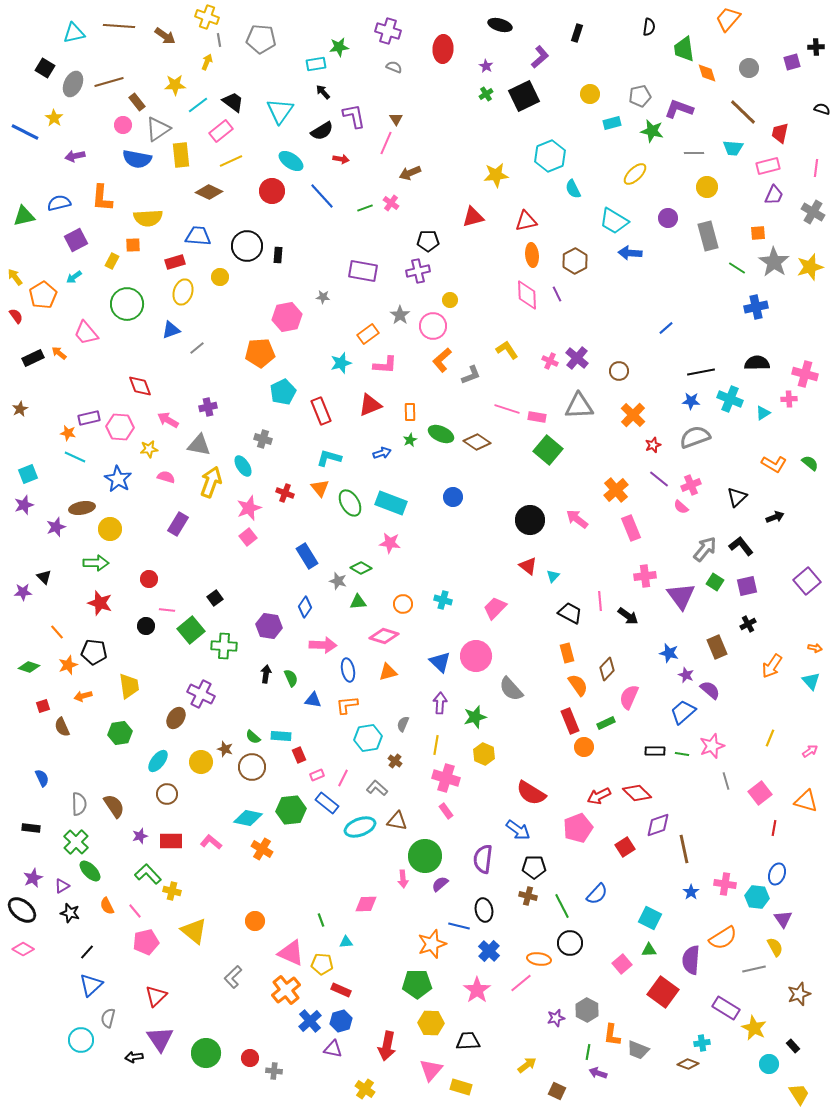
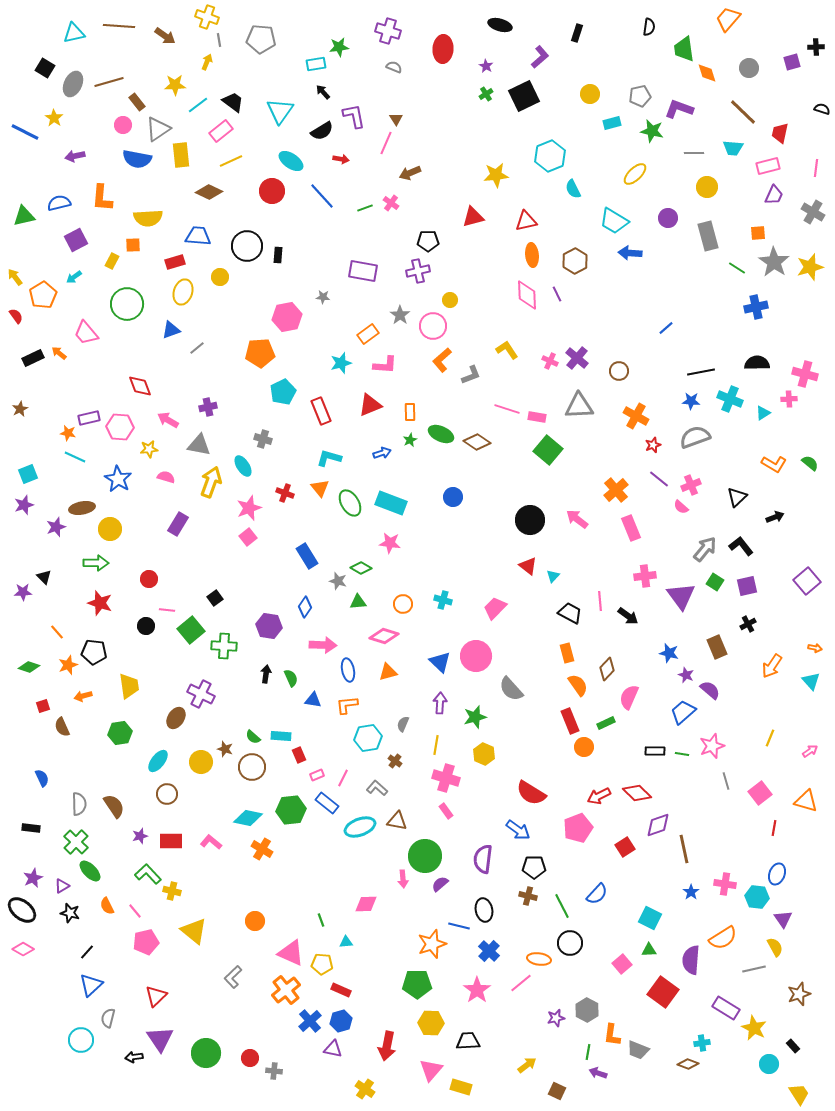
orange cross at (633, 415): moved 3 px right, 1 px down; rotated 15 degrees counterclockwise
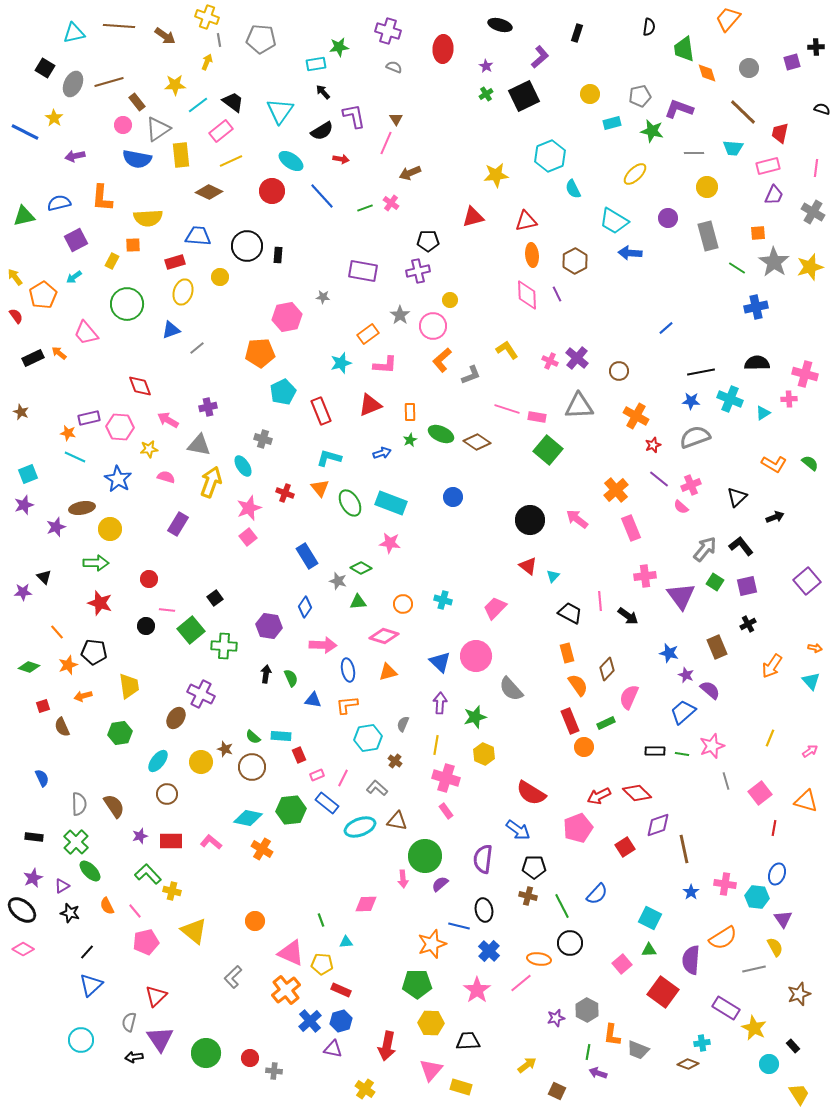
brown star at (20, 409): moved 1 px right, 3 px down; rotated 21 degrees counterclockwise
black rectangle at (31, 828): moved 3 px right, 9 px down
gray semicircle at (108, 1018): moved 21 px right, 4 px down
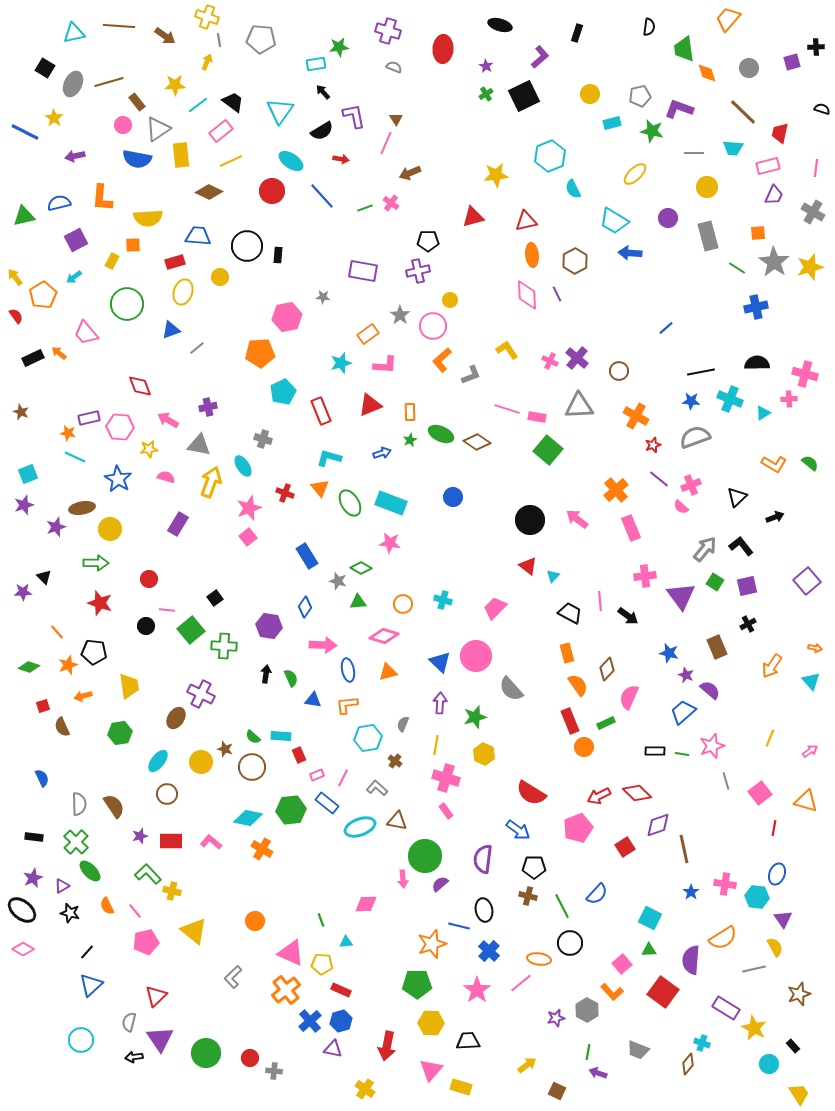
orange L-shape at (612, 1035): moved 43 px up; rotated 50 degrees counterclockwise
cyan cross at (702, 1043): rotated 28 degrees clockwise
brown diamond at (688, 1064): rotated 70 degrees counterclockwise
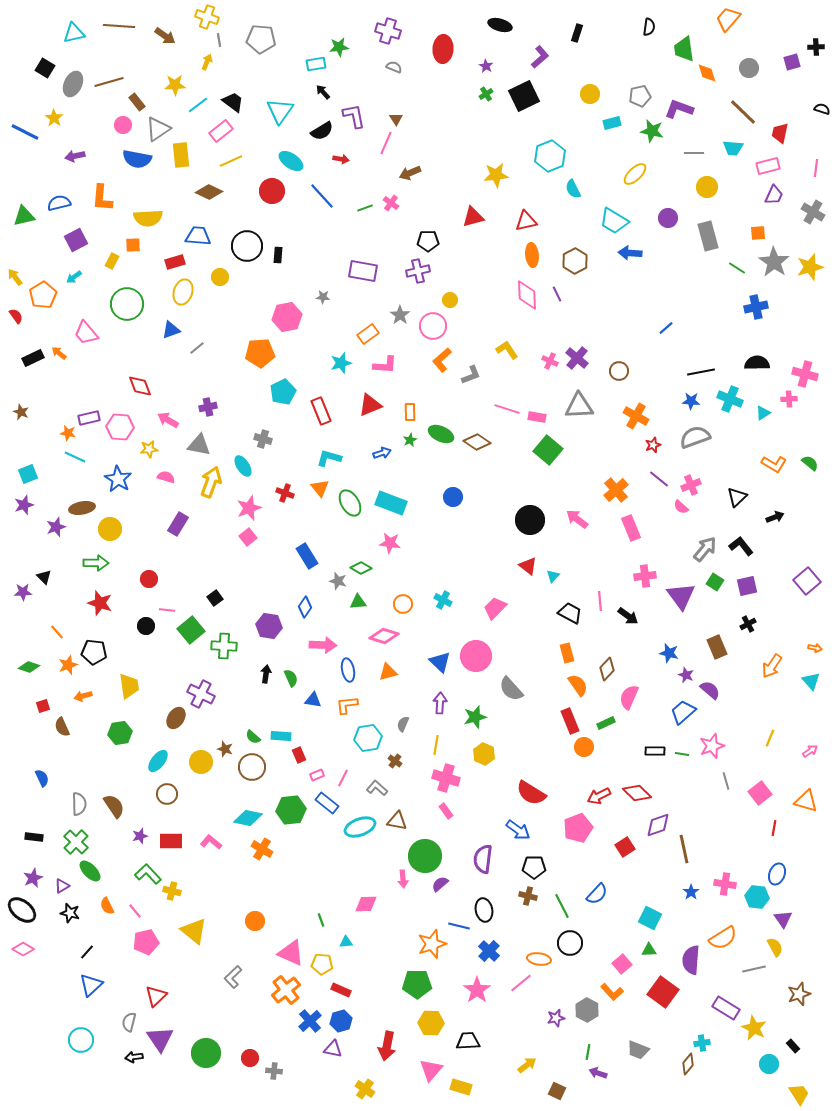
cyan cross at (443, 600): rotated 12 degrees clockwise
cyan cross at (702, 1043): rotated 28 degrees counterclockwise
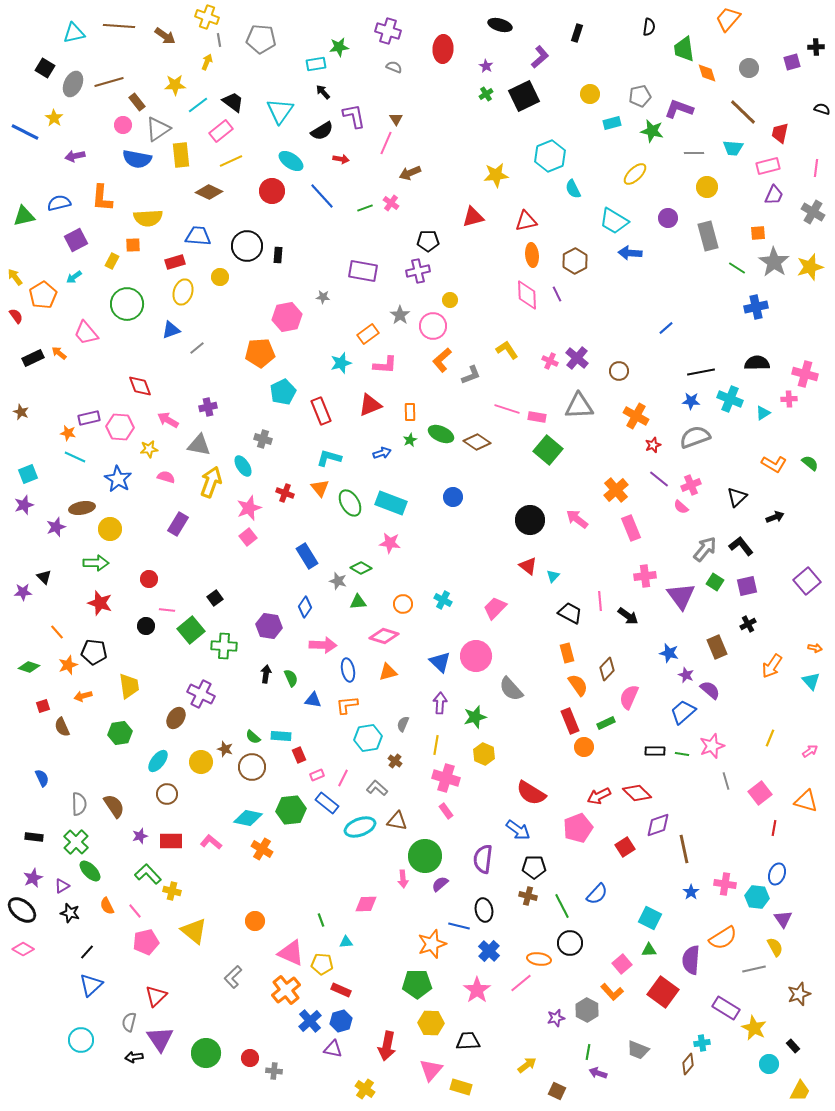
yellow trapezoid at (799, 1094): moved 1 px right, 3 px up; rotated 60 degrees clockwise
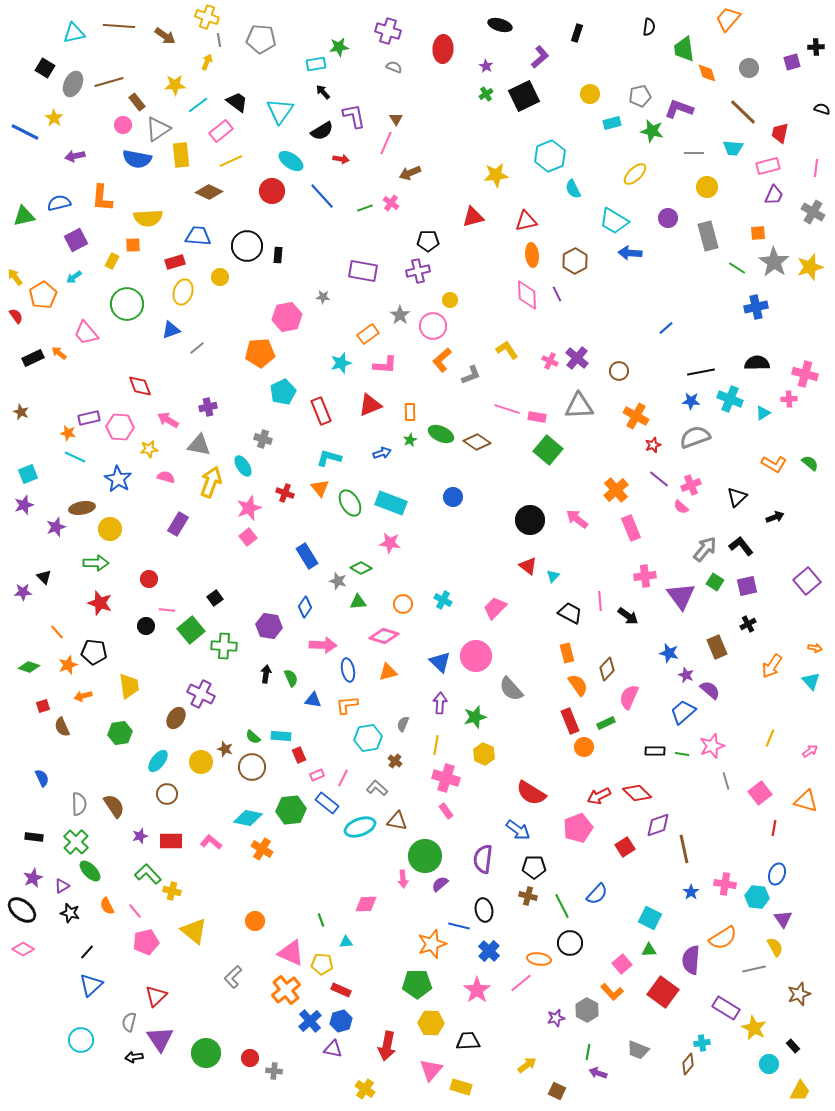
black trapezoid at (233, 102): moved 4 px right
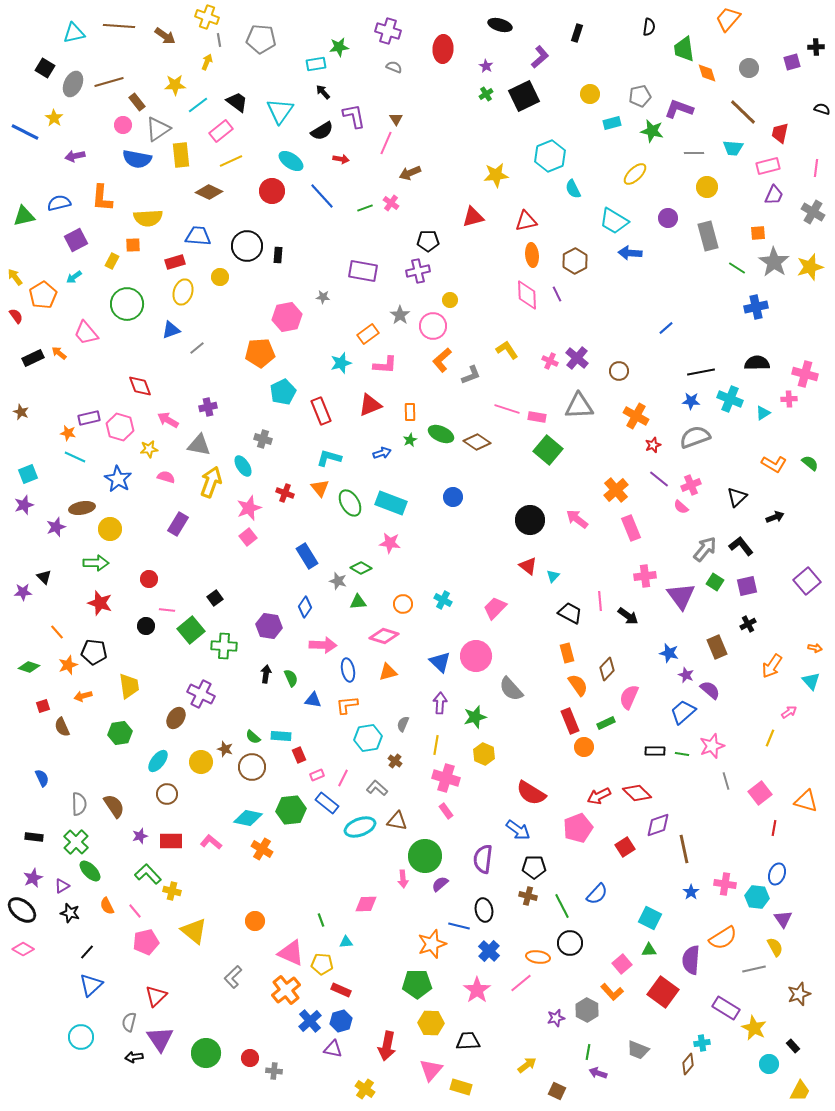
pink hexagon at (120, 427): rotated 12 degrees clockwise
pink arrow at (810, 751): moved 21 px left, 39 px up
orange ellipse at (539, 959): moved 1 px left, 2 px up
cyan circle at (81, 1040): moved 3 px up
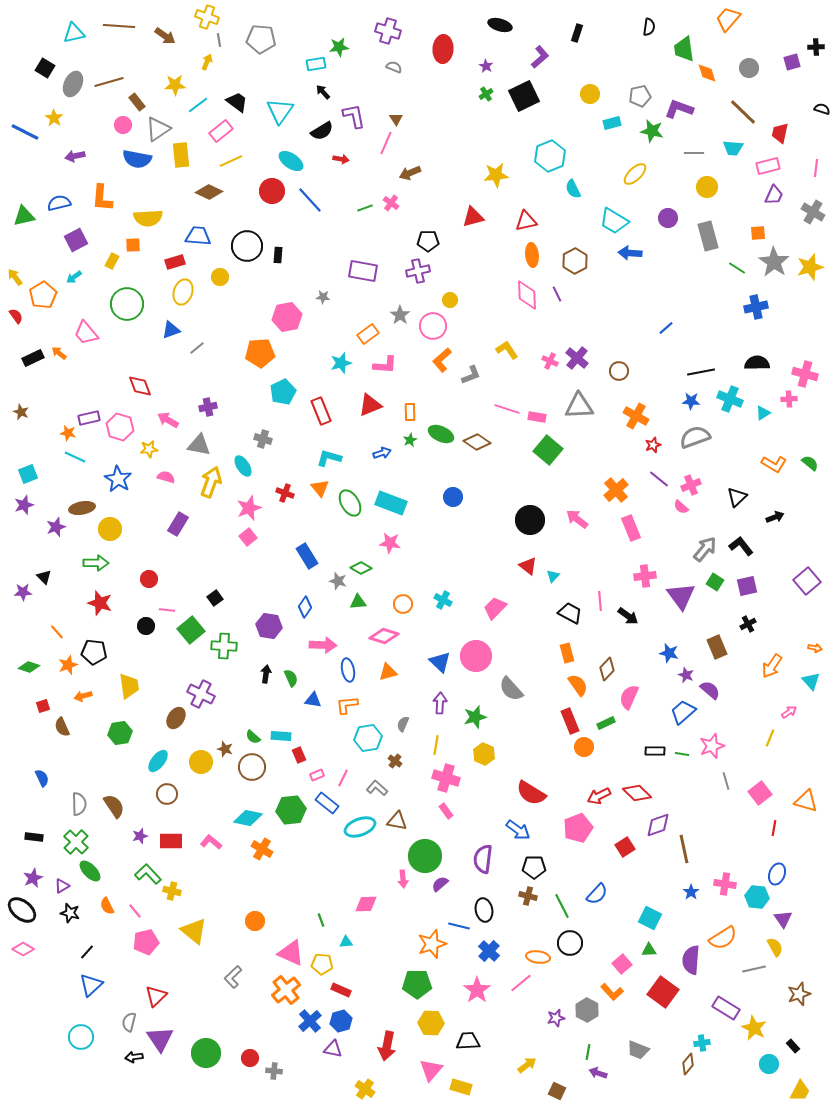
blue line at (322, 196): moved 12 px left, 4 px down
